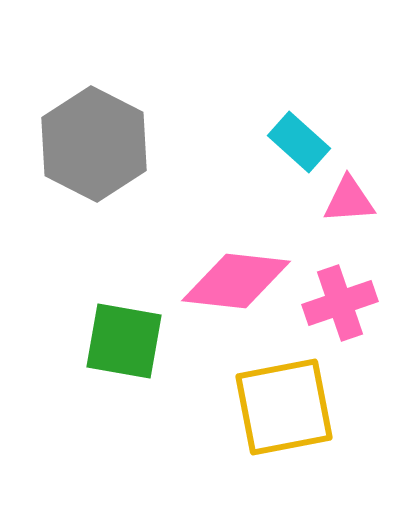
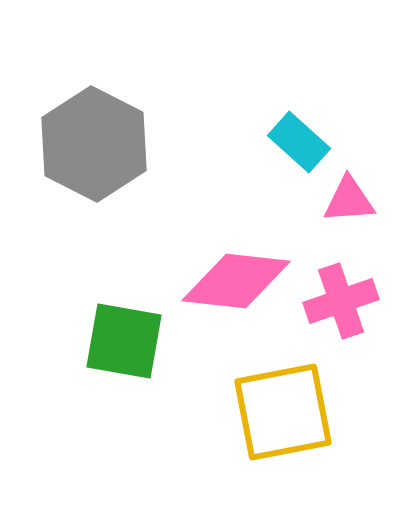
pink cross: moved 1 px right, 2 px up
yellow square: moved 1 px left, 5 px down
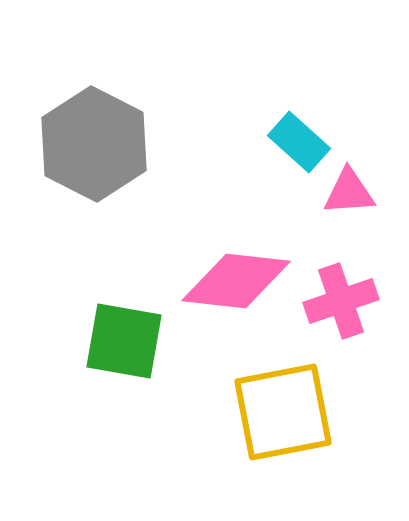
pink triangle: moved 8 px up
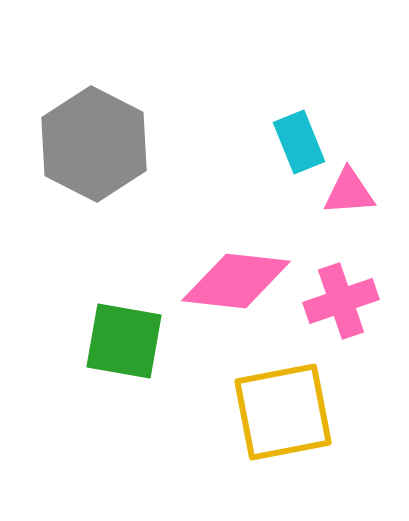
cyan rectangle: rotated 26 degrees clockwise
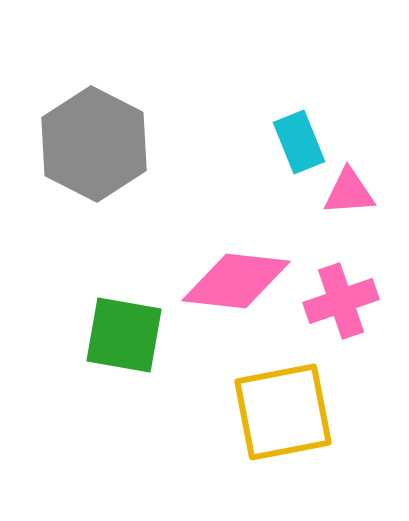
green square: moved 6 px up
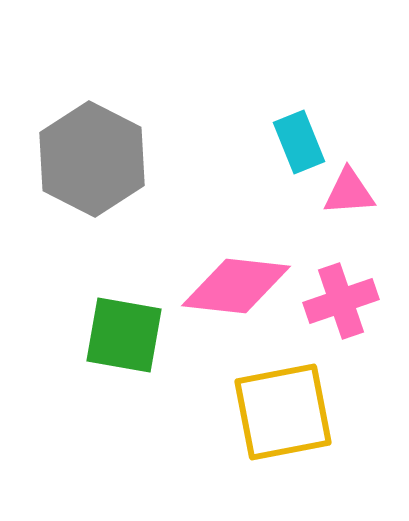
gray hexagon: moved 2 px left, 15 px down
pink diamond: moved 5 px down
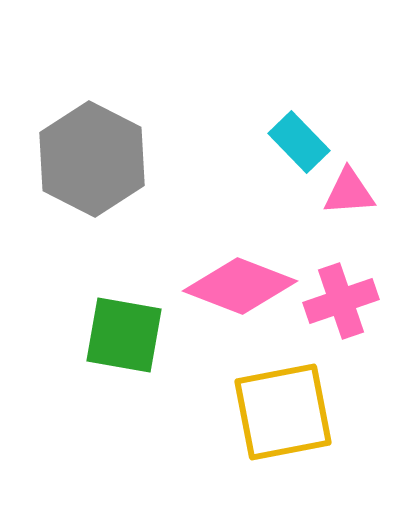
cyan rectangle: rotated 22 degrees counterclockwise
pink diamond: moved 4 px right; rotated 15 degrees clockwise
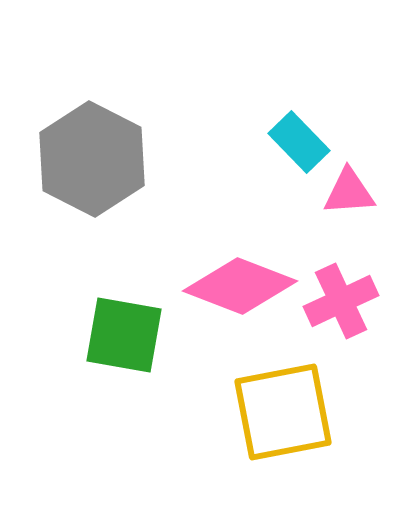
pink cross: rotated 6 degrees counterclockwise
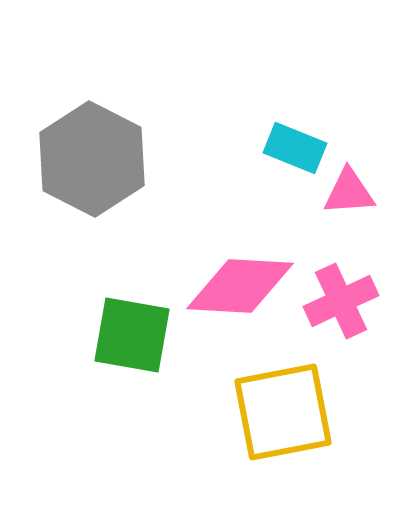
cyan rectangle: moved 4 px left, 6 px down; rotated 24 degrees counterclockwise
pink diamond: rotated 18 degrees counterclockwise
green square: moved 8 px right
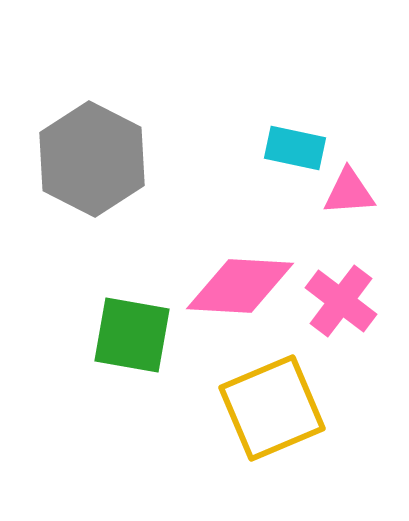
cyan rectangle: rotated 10 degrees counterclockwise
pink cross: rotated 28 degrees counterclockwise
yellow square: moved 11 px left, 4 px up; rotated 12 degrees counterclockwise
